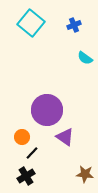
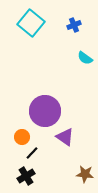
purple circle: moved 2 px left, 1 px down
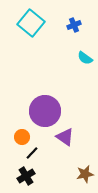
brown star: rotated 18 degrees counterclockwise
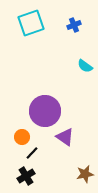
cyan square: rotated 32 degrees clockwise
cyan semicircle: moved 8 px down
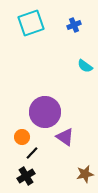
purple circle: moved 1 px down
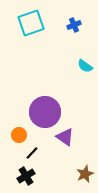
orange circle: moved 3 px left, 2 px up
brown star: rotated 12 degrees counterclockwise
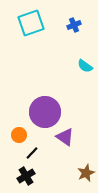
brown star: moved 1 px right, 1 px up
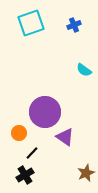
cyan semicircle: moved 1 px left, 4 px down
orange circle: moved 2 px up
black cross: moved 1 px left, 1 px up
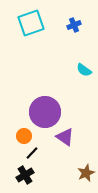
orange circle: moved 5 px right, 3 px down
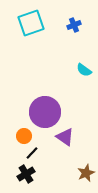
black cross: moved 1 px right, 1 px up
